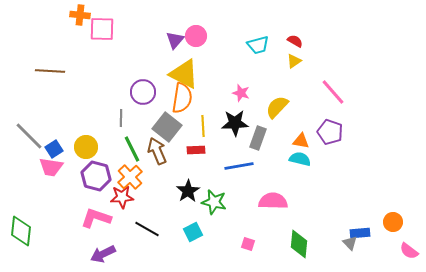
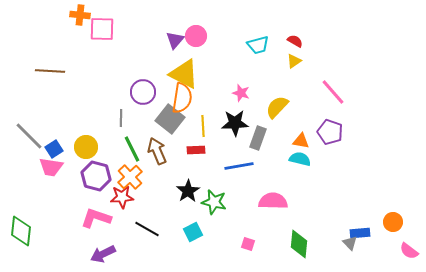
gray square at (167, 127): moved 3 px right, 8 px up
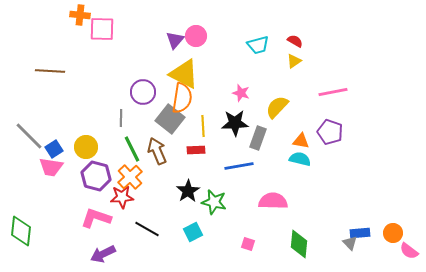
pink line at (333, 92): rotated 60 degrees counterclockwise
orange circle at (393, 222): moved 11 px down
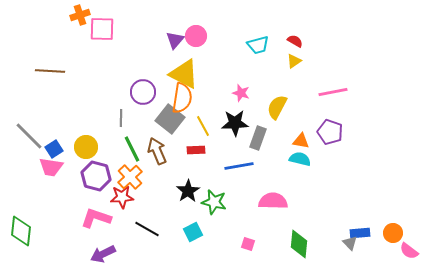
orange cross at (80, 15): rotated 24 degrees counterclockwise
yellow semicircle at (277, 107): rotated 15 degrees counterclockwise
yellow line at (203, 126): rotated 25 degrees counterclockwise
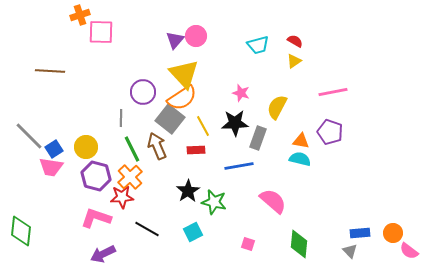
pink square at (102, 29): moved 1 px left, 3 px down
yellow triangle at (184, 74): rotated 20 degrees clockwise
orange semicircle at (182, 98): rotated 48 degrees clockwise
brown arrow at (157, 151): moved 5 px up
pink semicircle at (273, 201): rotated 40 degrees clockwise
gray triangle at (350, 243): moved 8 px down
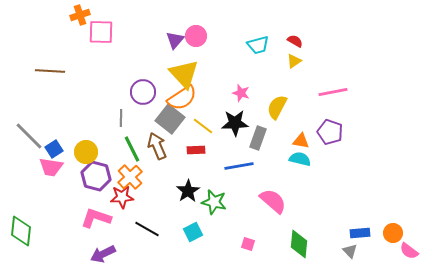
yellow line at (203, 126): rotated 25 degrees counterclockwise
yellow circle at (86, 147): moved 5 px down
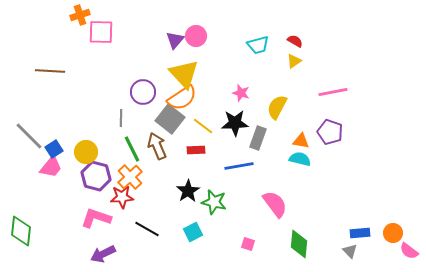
pink trapezoid at (51, 167): rotated 60 degrees counterclockwise
pink semicircle at (273, 201): moved 2 px right, 3 px down; rotated 12 degrees clockwise
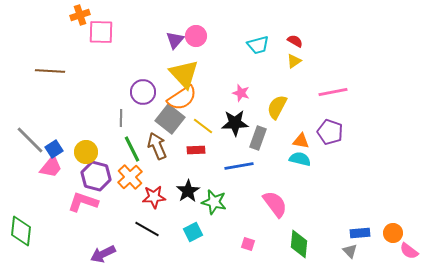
gray line at (29, 136): moved 1 px right, 4 px down
red star at (122, 197): moved 32 px right
pink L-shape at (96, 218): moved 13 px left, 16 px up
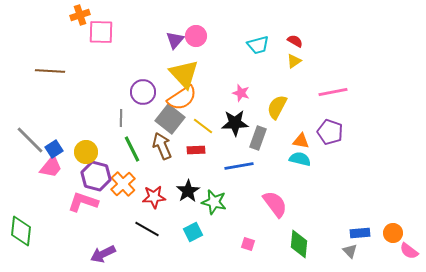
brown arrow at (157, 146): moved 5 px right
orange cross at (130, 177): moved 7 px left, 7 px down
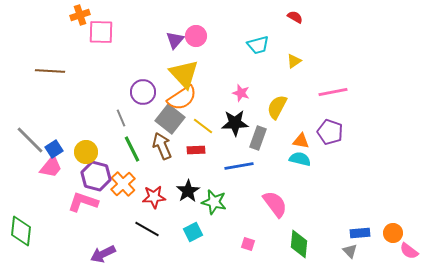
red semicircle at (295, 41): moved 24 px up
gray line at (121, 118): rotated 24 degrees counterclockwise
